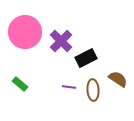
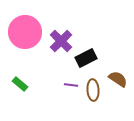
purple line: moved 2 px right, 2 px up
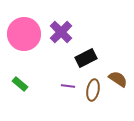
pink circle: moved 1 px left, 2 px down
purple cross: moved 9 px up
purple line: moved 3 px left, 1 px down
brown ellipse: rotated 15 degrees clockwise
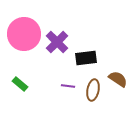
purple cross: moved 4 px left, 10 px down
black rectangle: rotated 20 degrees clockwise
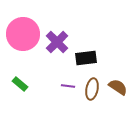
pink circle: moved 1 px left
brown semicircle: moved 8 px down
brown ellipse: moved 1 px left, 1 px up
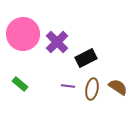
black rectangle: rotated 20 degrees counterclockwise
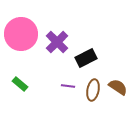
pink circle: moved 2 px left
brown ellipse: moved 1 px right, 1 px down
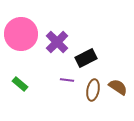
purple line: moved 1 px left, 6 px up
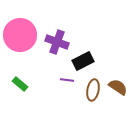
pink circle: moved 1 px left, 1 px down
purple cross: rotated 25 degrees counterclockwise
black rectangle: moved 3 px left, 3 px down
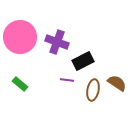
pink circle: moved 2 px down
brown semicircle: moved 1 px left, 4 px up
